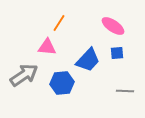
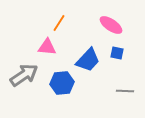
pink ellipse: moved 2 px left, 1 px up
blue square: rotated 16 degrees clockwise
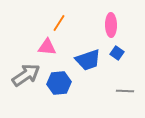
pink ellipse: rotated 55 degrees clockwise
blue square: rotated 24 degrees clockwise
blue trapezoid: rotated 28 degrees clockwise
gray arrow: moved 2 px right
blue hexagon: moved 3 px left
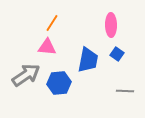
orange line: moved 7 px left
blue square: moved 1 px down
blue trapezoid: rotated 60 degrees counterclockwise
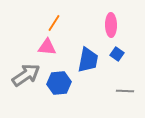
orange line: moved 2 px right
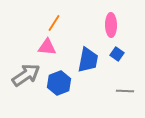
blue hexagon: rotated 15 degrees counterclockwise
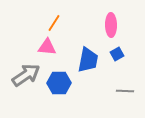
blue square: rotated 24 degrees clockwise
blue hexagon: rotated 20 degrees clockwise
